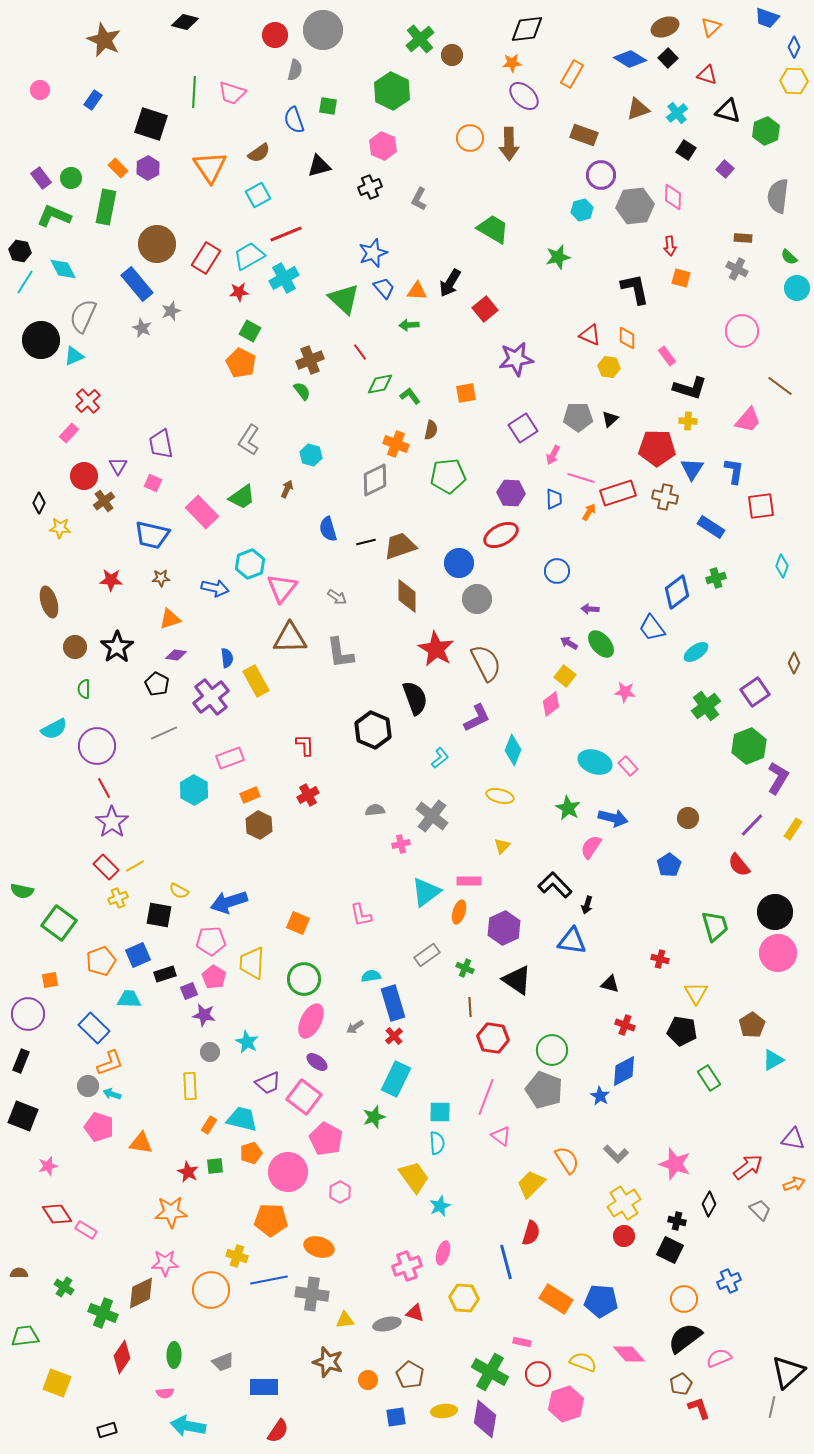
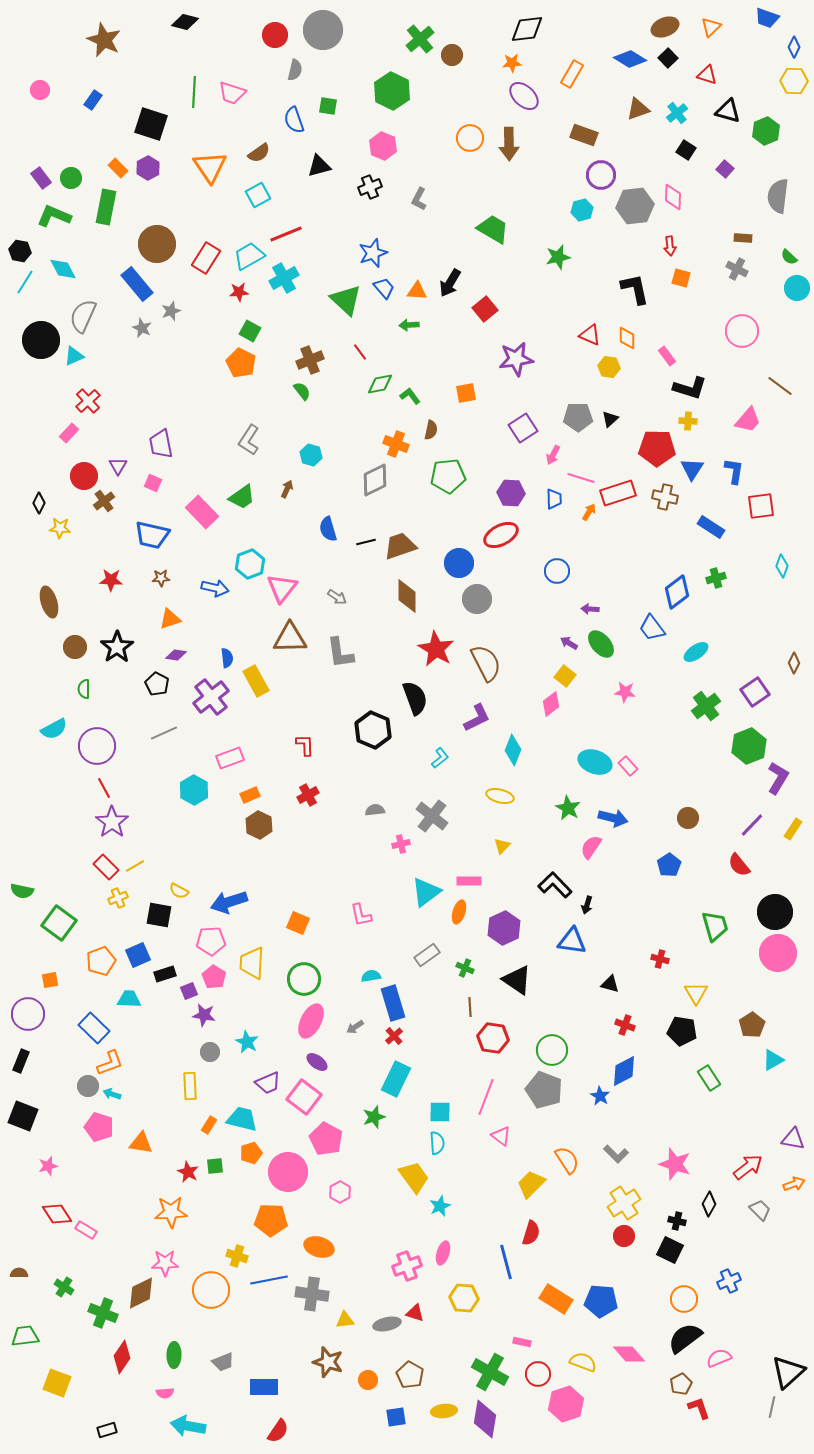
green triangle at (344, 299): moved 2 px right, 1 px down
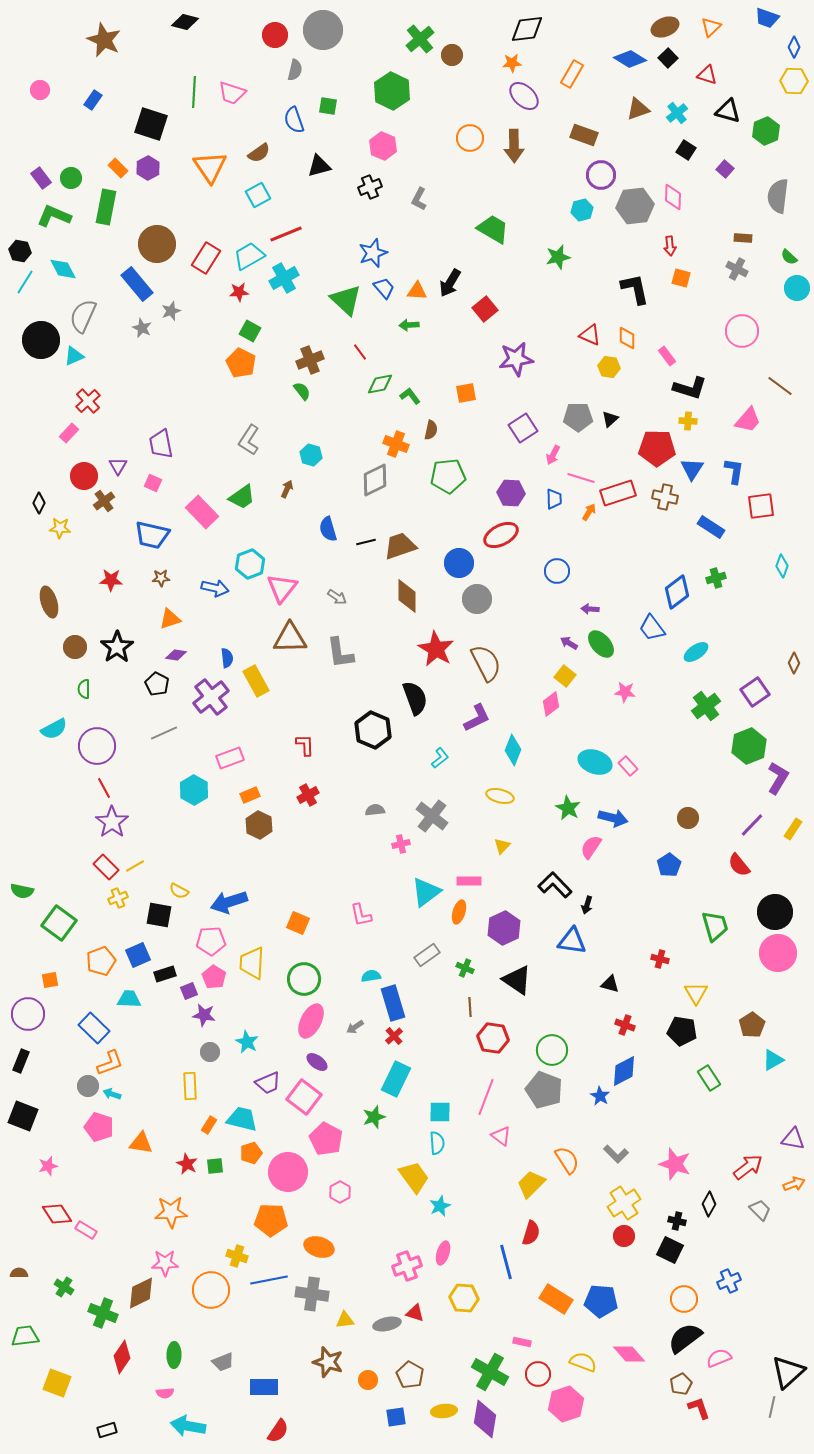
brown arrow at (509, 144): moved 5 px right, 2 px down
red star at (188, 1172): moved 1 px left, 8 px up
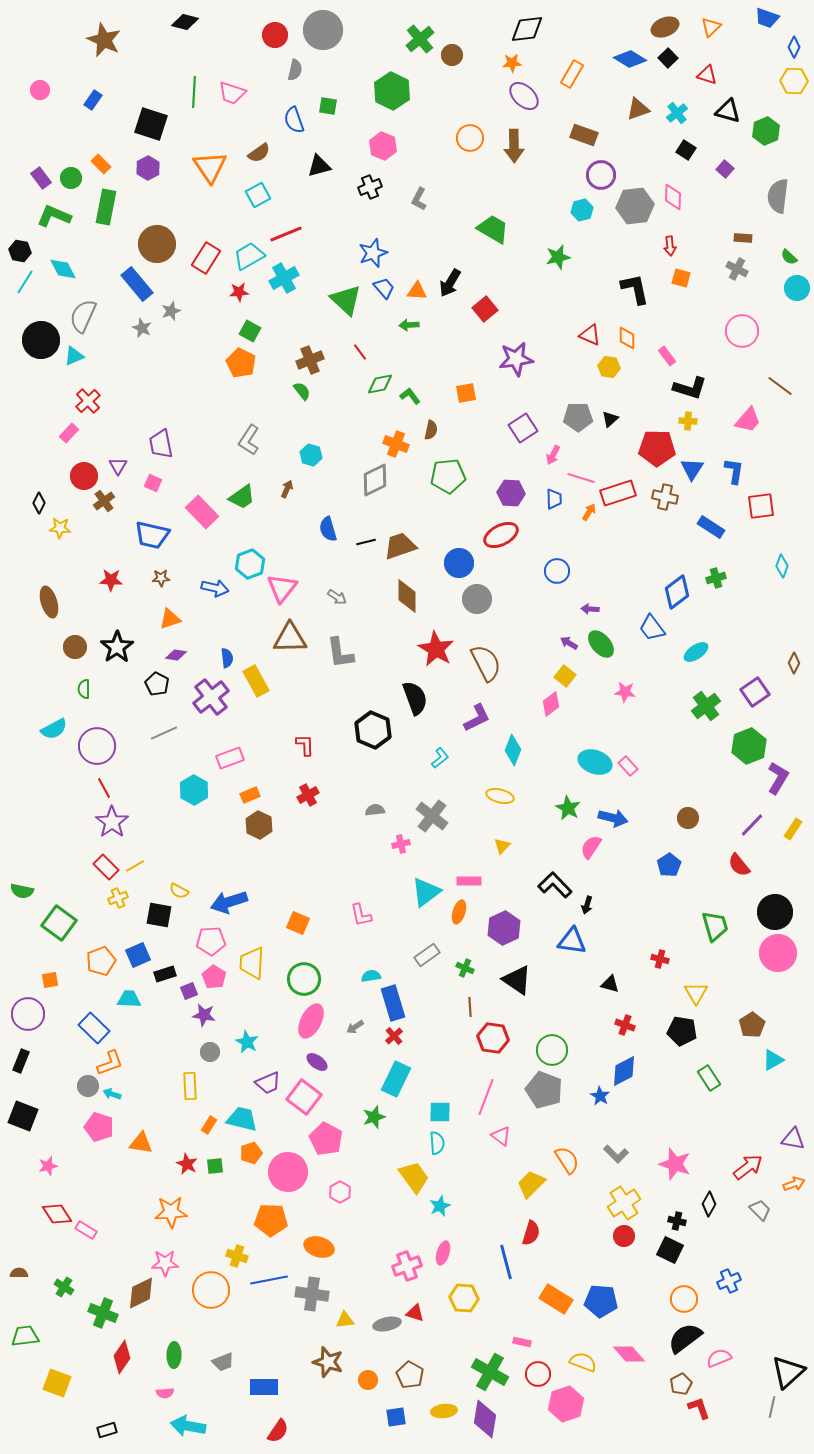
orange rectangle at (118, 168): moved 17 px left, 4 px up
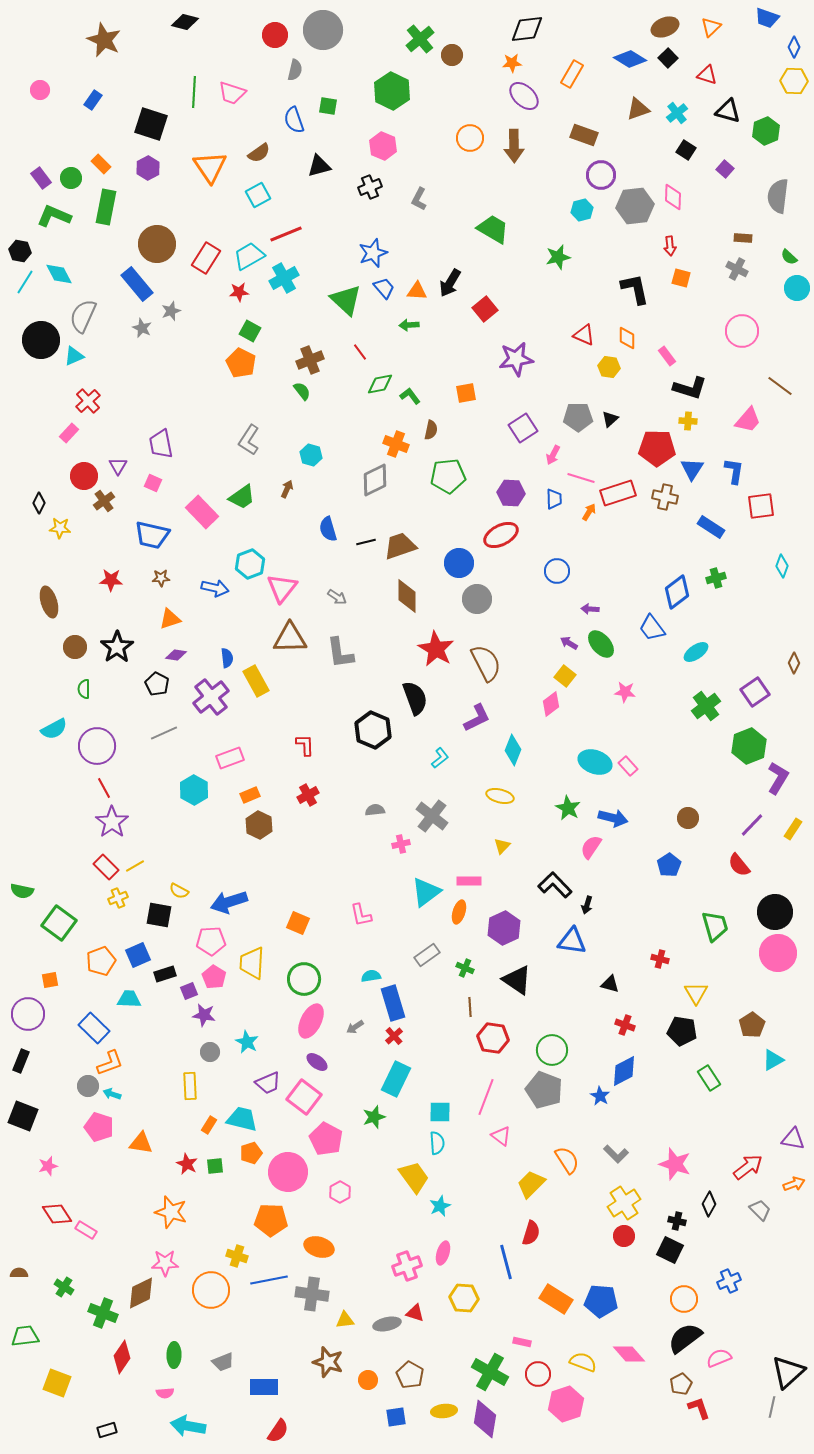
cyan diamond at (63, 269): moved 4 px left, 5 px down
red triangle at (590, 335): moved 6 px left
orange star at (171, 1212): rotated 20 degrees clockwise
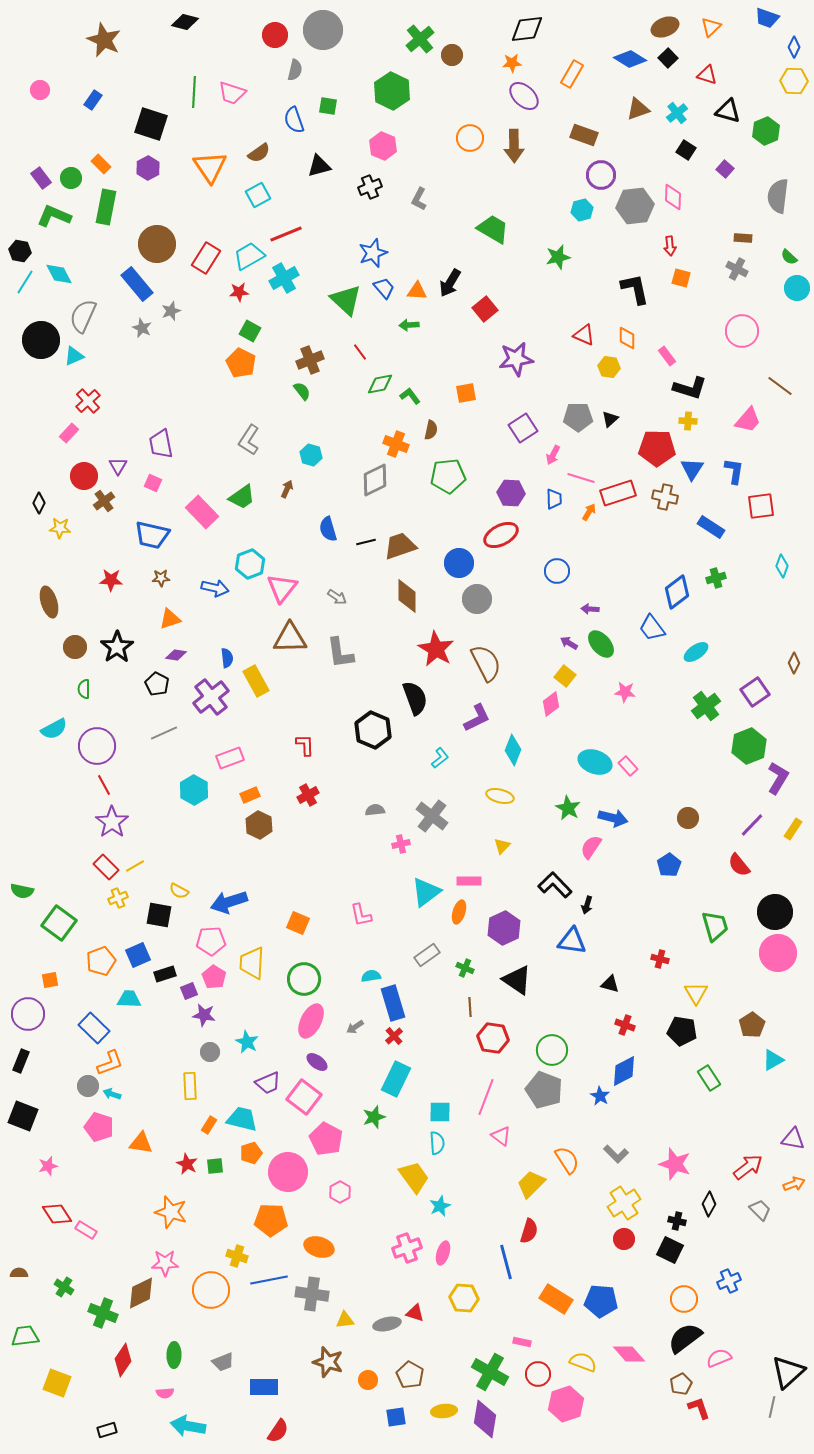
red line at (104, 788): moved 3 px up
red semicircle at (531, 1233): moved 2 px left, 2 px up
red circle at (624, 1236): moved 3 px down
pink cross at (407, 1266): moved 18 px up
red diamond at (122, 1357): moved 1 px right, 3 px down
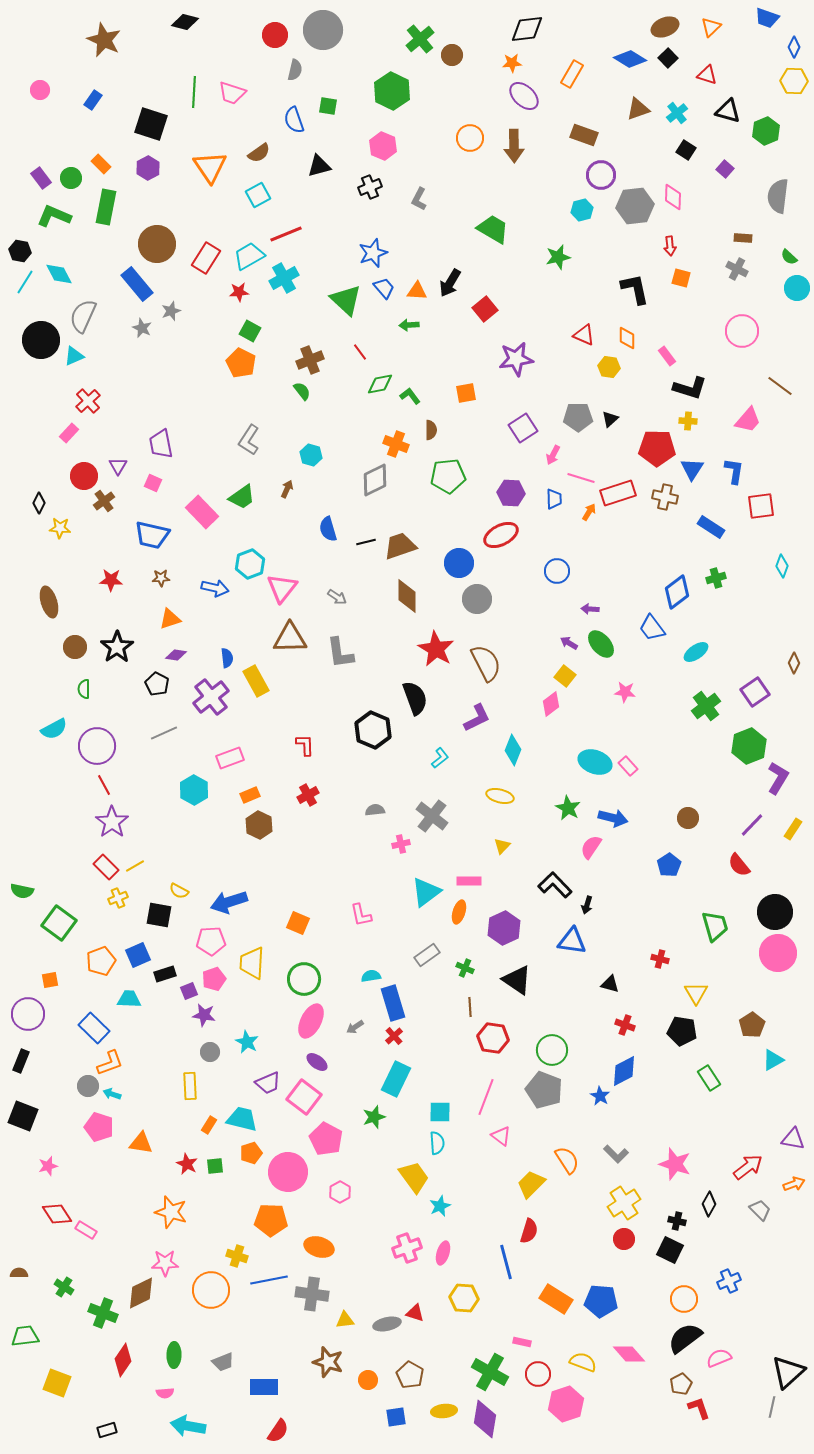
brown semicircle at (431, 430): rotated 12 degrees counterclockwise
pink pentagon at (214, 977): moved 2 px down; rotated 20 degrees clockwise
